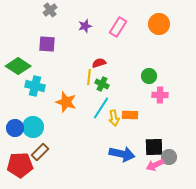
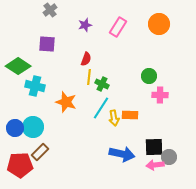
purple star: moved 1 px up
red semicircle: moved 13 px left, 4 px up; rotated 128 degrees clockwise
pink arrow: rotated 18 degrees clockwise
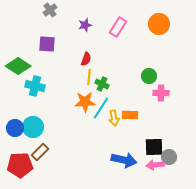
pink cross: moved 1 px right, 2 px up
orange star: moved 19 px right; rotated 20 degrees counterclockwise
blue arrow: moved 2 px right, 6 px down
